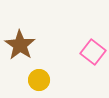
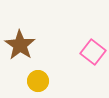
yellow circle: moved 1 px left, 1 px down
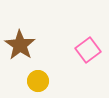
pink square: moved 5 px left, 2 px up; rotated 15 degrees clockwise
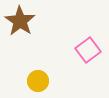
brown star: moved 24 px up
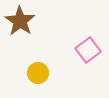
yellow circle: moved 8 px up
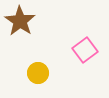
pink square: moved 3 px left
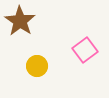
yellow circle: moved 1 px left, 7 px up
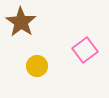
brown star: moved 1 px right, 1 px down
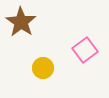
yellow circle: moved 6 px right, 2 px down
